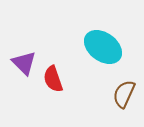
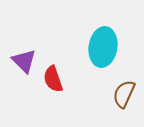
cyan ellipse: rotated 63 degrees clockwise
purple triangle: moved 2 px up
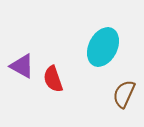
cyan ellipse: rotated 18 degrees clockwise
purple triangle: moved 2 px left, 5 px down; rotated 16 degrees counterclockwise
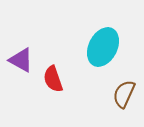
purple triangle: moved 1 px left, 6 px up
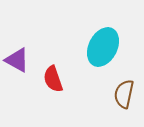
purple triangle: moved 4 px left
brown semicircle: rotated 12 degrees counterclockwise
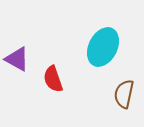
purple triangle: moved 1 px up
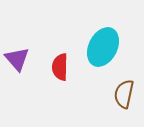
purple triangle: rotated 20 degrees clockwise
red semicircle: moved 7 px right, 12 px up; rotated 20 degrees clockwise
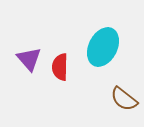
purple triangle: moved 12 px right
brown semicircle: moved 5 px down; rotated 64 degrees counterclockwise
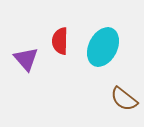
purple triangle: moved 3 px left
red semicircle: moved 26 px up
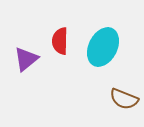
purple triangle: rotated 32 degrees clockwise
brown semicircle: rotated 16 degrees counterclockwise
